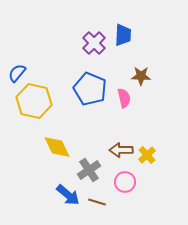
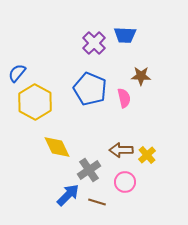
blue trapezoid: moved 2 px right; rotated 90 degrees clockwise
yellow hexagon: moved 1 px right, 1 px down; rotated 16 degrees clockwise
blue arrow: rotated 85 degrees counterclockwise
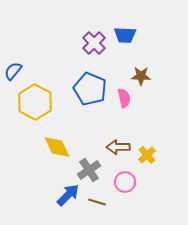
blue semicircle: moved 4 px left, 2 px up
brown arrow: moved 3 px left, 3 px up
